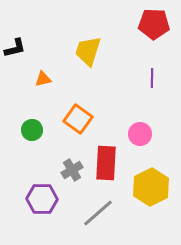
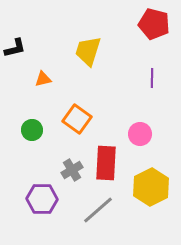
red pentagon: rotated 12 degrees clockwise
orange square: moved 1 px left
gray line: moved 3 px up
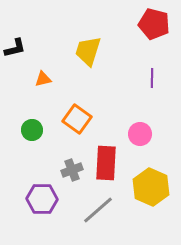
gray cross: rotated 10 degrees clockwise
yellow hexagon: rotated 9 degrees counterclockwise
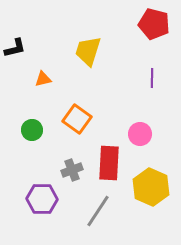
red rectangle: moved 3 px right
gray line: moved 1 px down; rotated 16 degrees counterclockwise
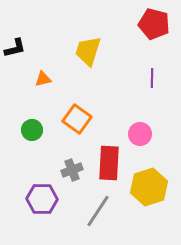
yellow hexagon: moved 2 px left; rotated 18 degrees clockwise
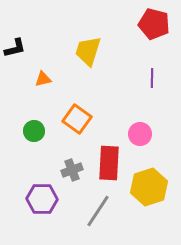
green circle: moved 2 px right, 1 px down
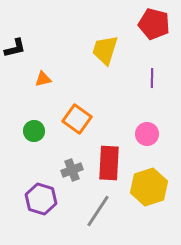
yellow trapezoid: moved 17 px right, 1 px up
pink circle: moved 7 px right
purple hexagon: moved 1 px left; rotated 16 degrees clockwise
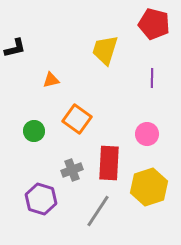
orange triangle: moved 8 px right, 1 px down
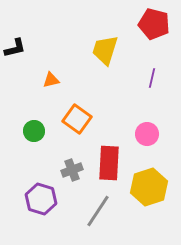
purple line: rotated 12 degrees clockwise
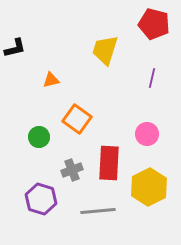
green circle: moved 5 px right, 6 px down
yellow hexagon: rotated 9 degrees counterclockwise
gray line: rotated 52 degrees clockwise
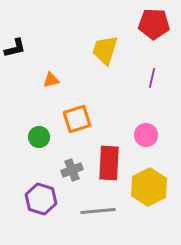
red pentagon: rotated 12 degrees counterclockwise
orange square: rotated 36 degrees clockwise
pink circle: moved 1 px left, 1 px down
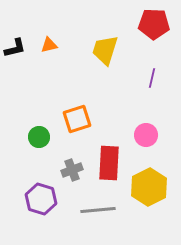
orange triangle: moved 2 px left, 35 px up
gray line: moved 1 px up
